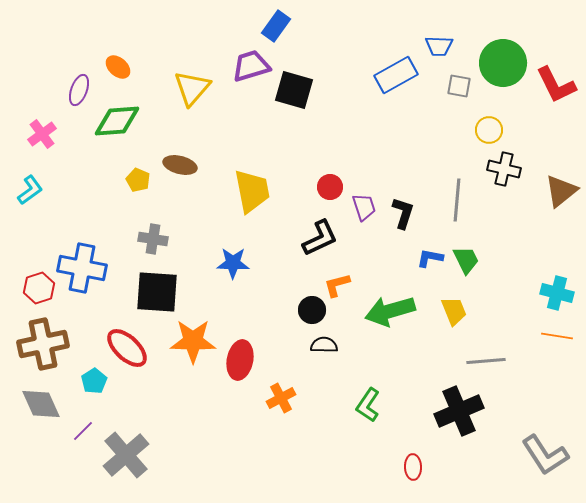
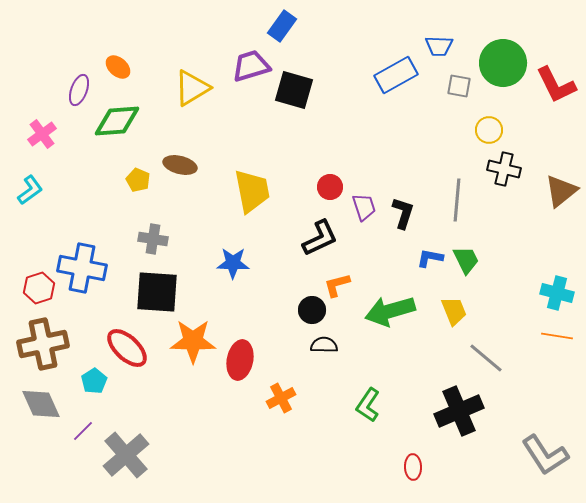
blue rectangle at (276, 26): moved 6 px right
yellow triangle at (192, 88): rotated 18 degrees clockwise
gray line at (486, 361): moved 3 px up; rotated 45 degrees clockwise
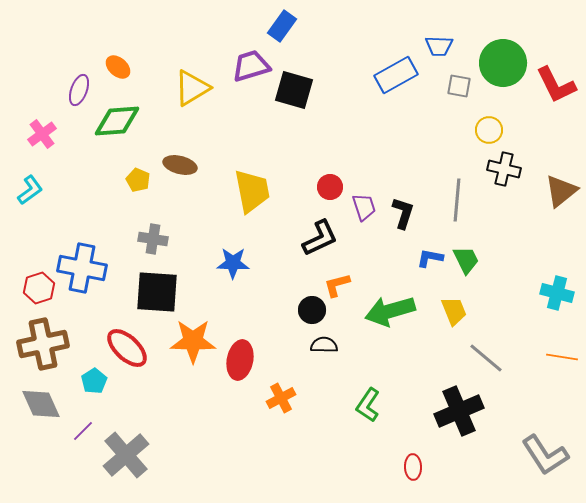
orange line at (557, 336): moved 5 px right, 21 px down
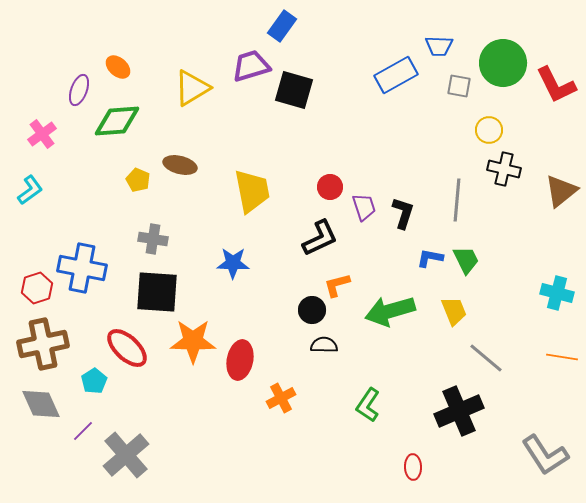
red hexagon at (39, 288): moved 2 px left
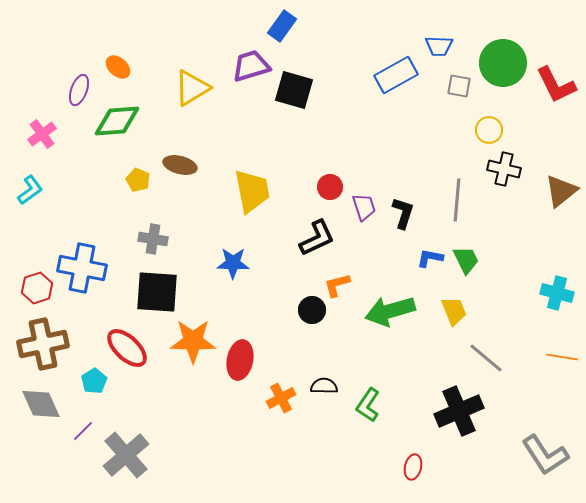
black L-shape at (320, 238): moved 3 px left
black semicircle at (324, 345): moved 41 px down
red ellipse at (413, 467): rotated 15 degrees clockwise
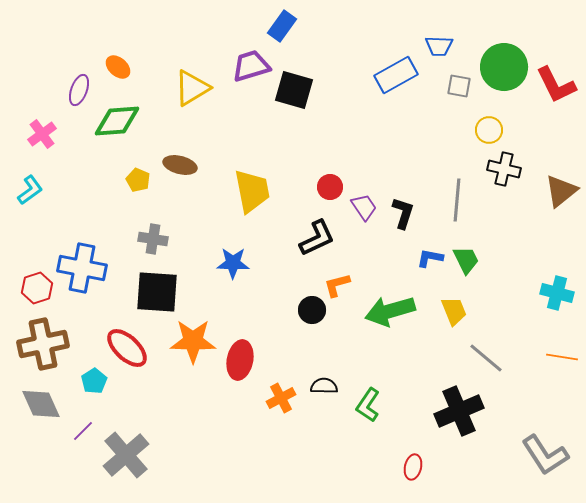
green circle at (503, 63): moved 1 px right, 4 px down
purple trapezoid at (364, 207): rotated 16 degrees counterclockwise
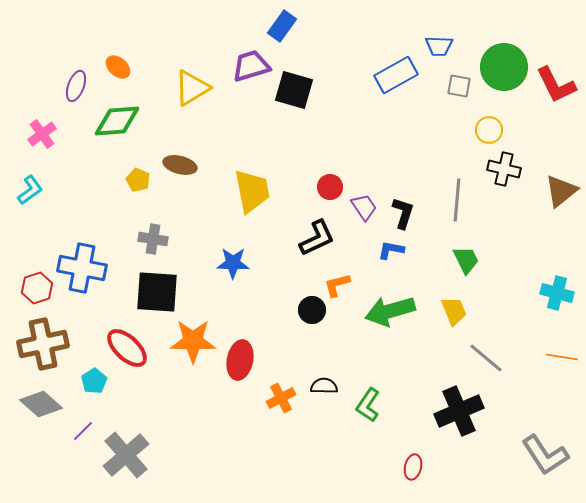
purple ellipse at (79, 90): moved 3 px left, 4 px up
blue L-shape at (430, 258): moved 39 px left, 8 px up
gray diamond at (41, 404): rotated 24 degrees counterclockwise
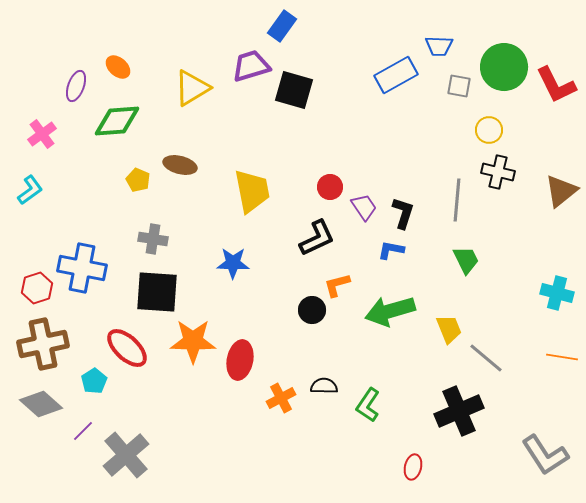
black cross at (504, 169): moved 6 px left, 3 px down
yellow trapezoid at (454, 311): moved 5 px left, 18 px down
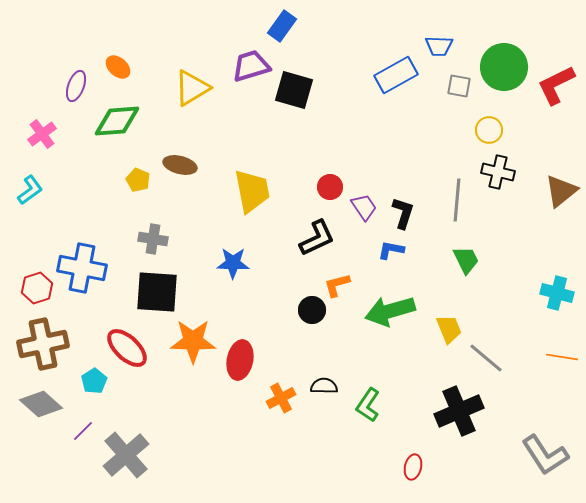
red L-shape at (556, 85): rotated 90 degrees clockwise
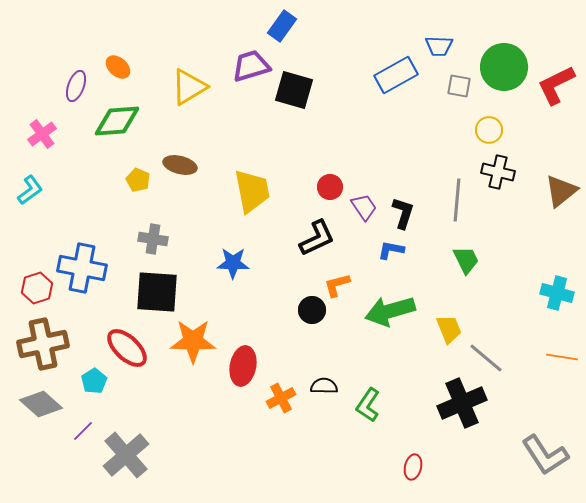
yellow triangle at (192, 88): moved 3 px left, 1 px up
red ellipse at (240, 360): moved 3 px right, 6 px down
black cross at (459, 411): moved 3 px right, 8 px up
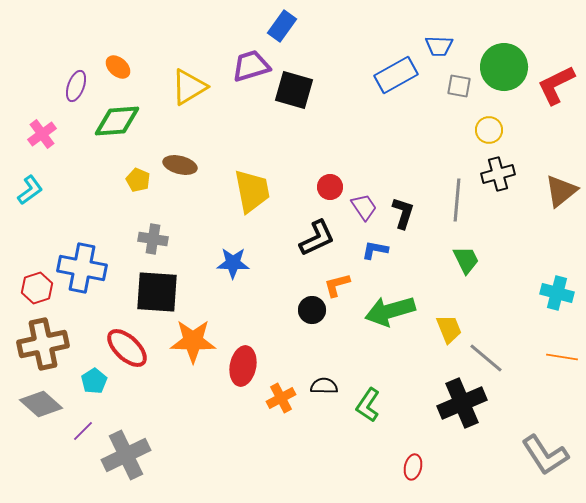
black cross at (498, 172): moved 2 px down; rotated 28 degrees counterclockwise
blue L-shape at (391, 250): moved 16 px left
gray cross at (126, 455): rotated 15 degrees clockwise
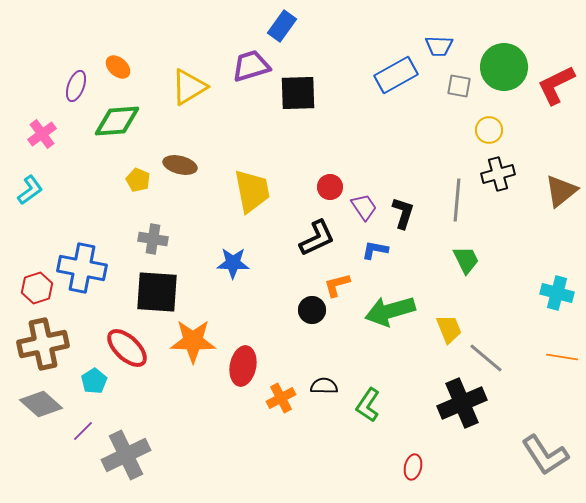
black square at (294, 90): moved 4 px right, 3 px down; rotated 18 degrees counterclockwise
